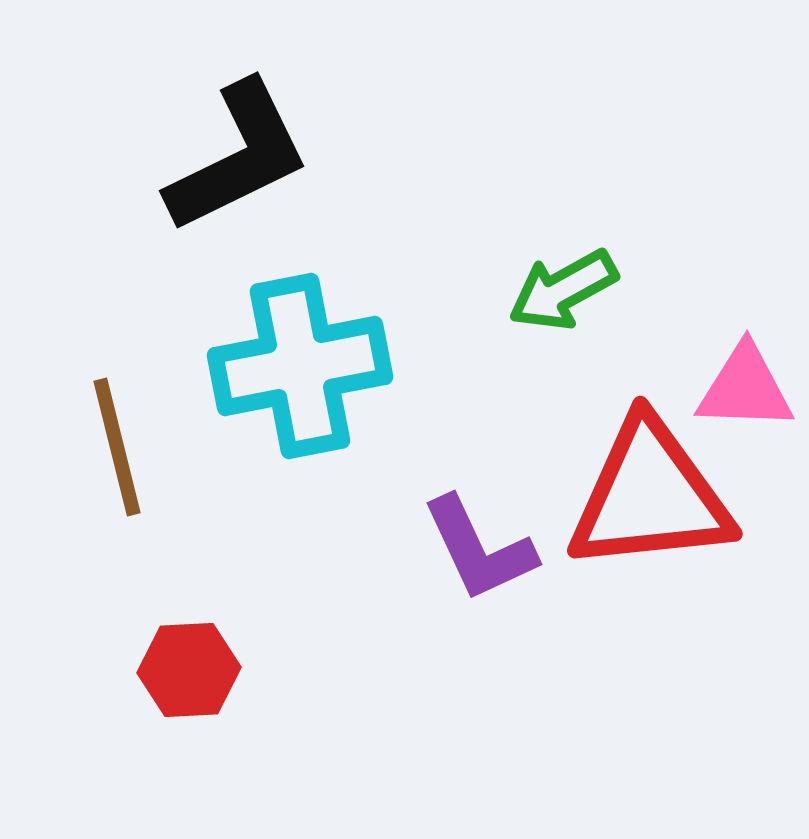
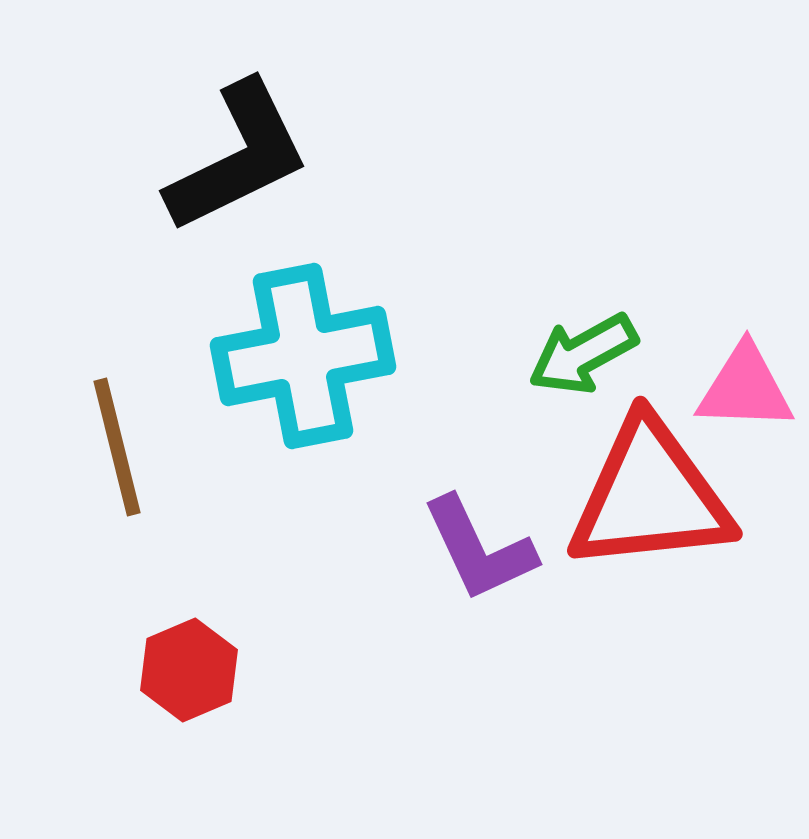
green arrow: moved 20 px right, 64 px down
cyan cross: moved 3 px right, 10 px up
red hexagon: rotated 20 degrees counterclockwise
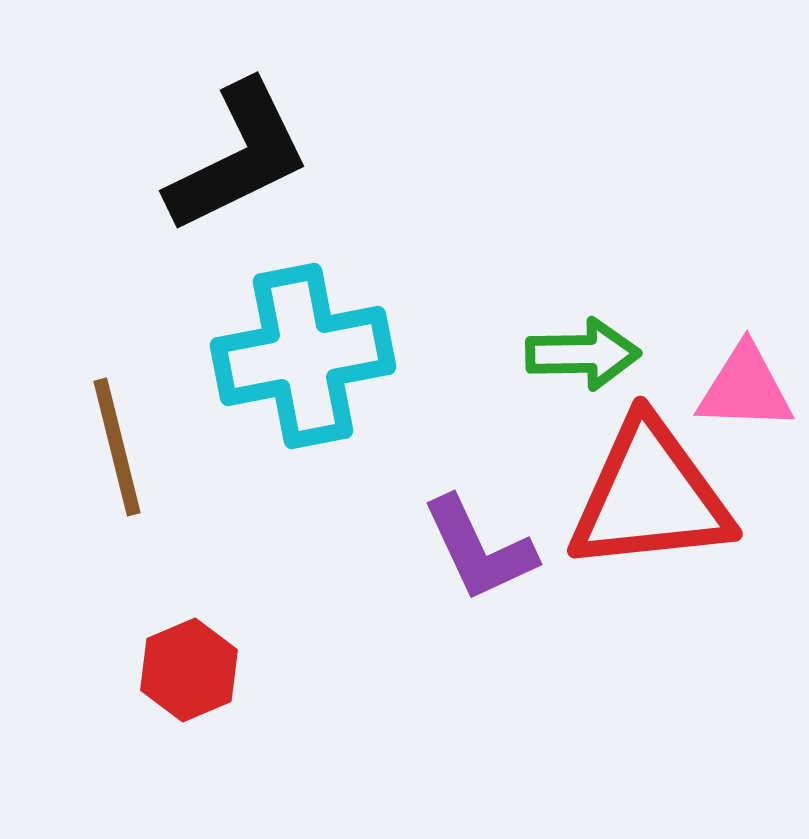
green arrow: rotated 152 degrees counterclockwise
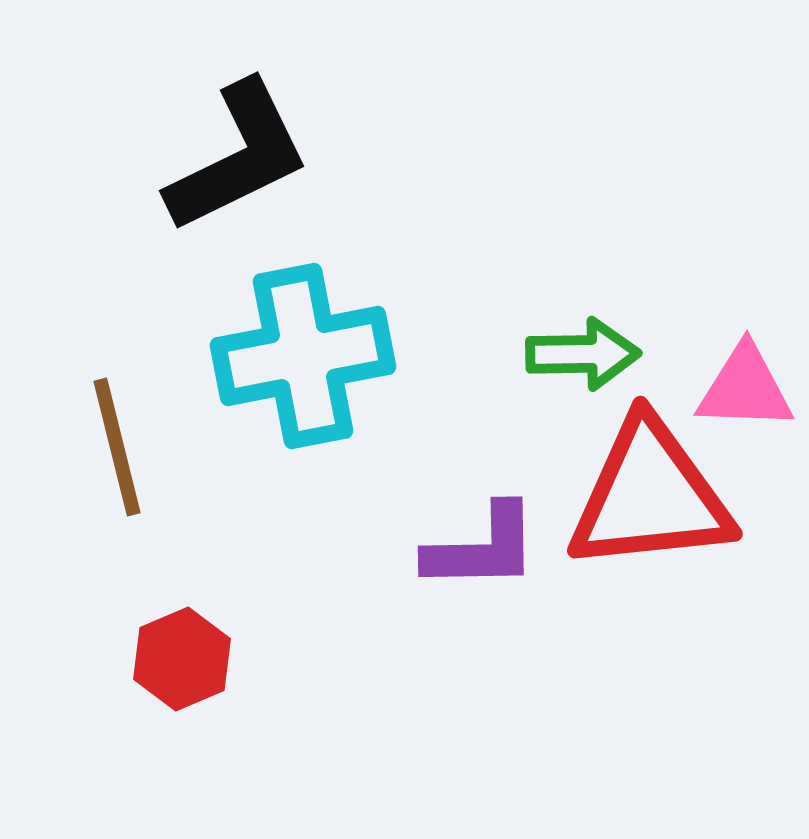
purple L-shape: moved 3 px right, 1 px up; rotated 66 degrees counterclockwise
red hexagon: moved 7 px left, 11 px up
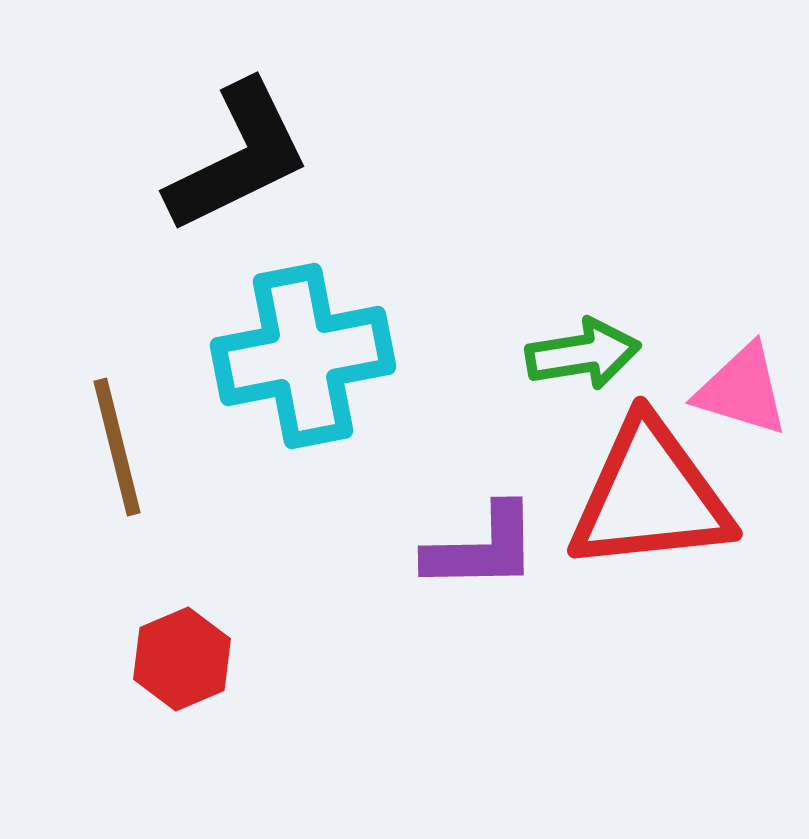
green arrow: rotated 8 degrees counterclockwise
pink triangle: moved 3 px left, 2 px down; rotated 15 degrees clockwise
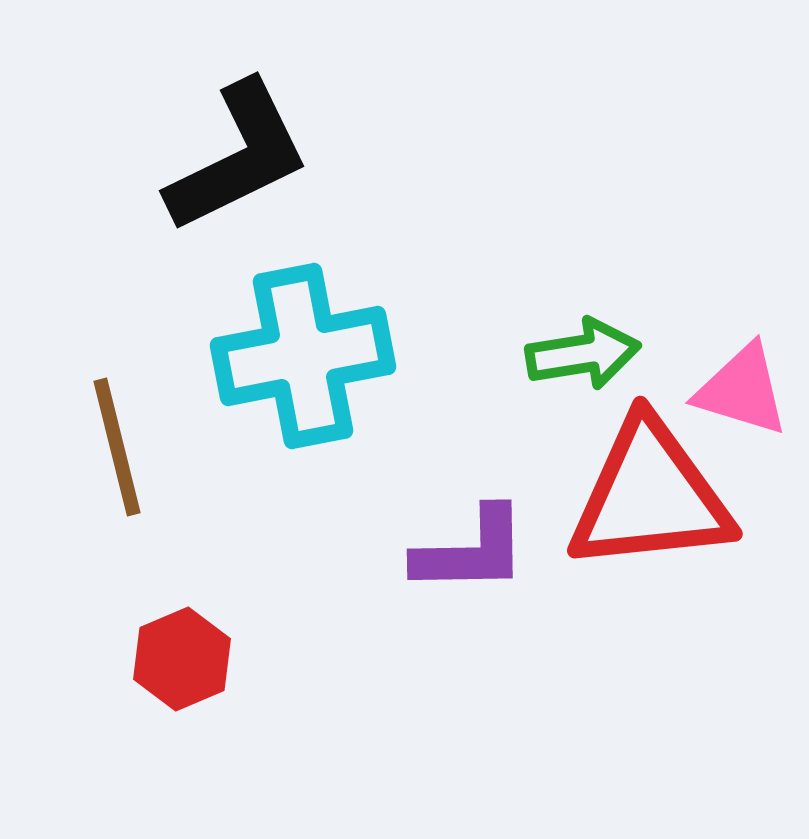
purple L-shape: moved 11 px left, 3 px down
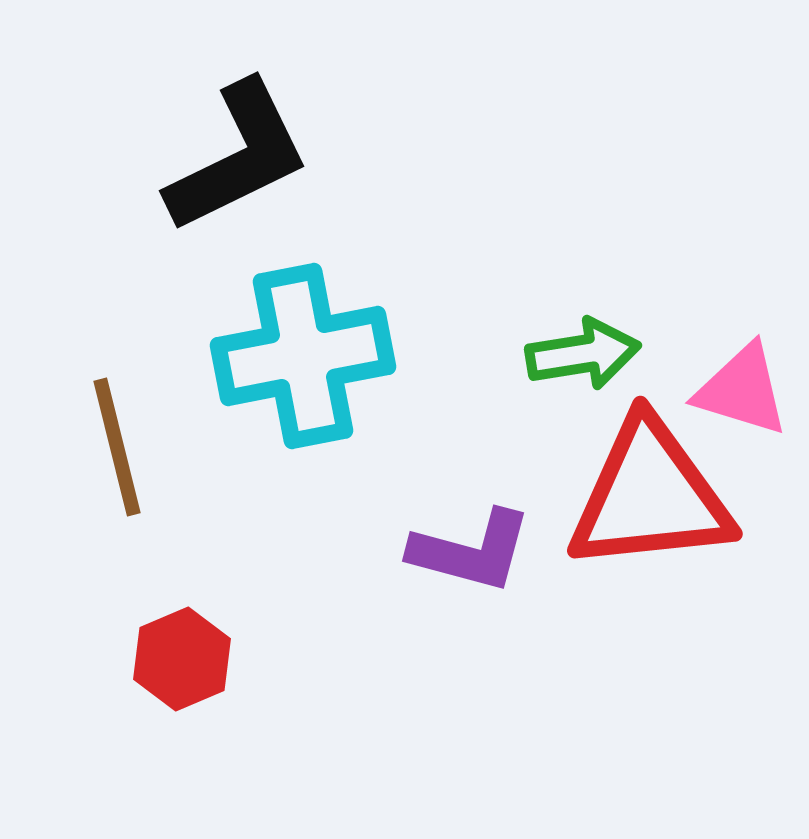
purple L-shape: rotated 16 degrees clockwise
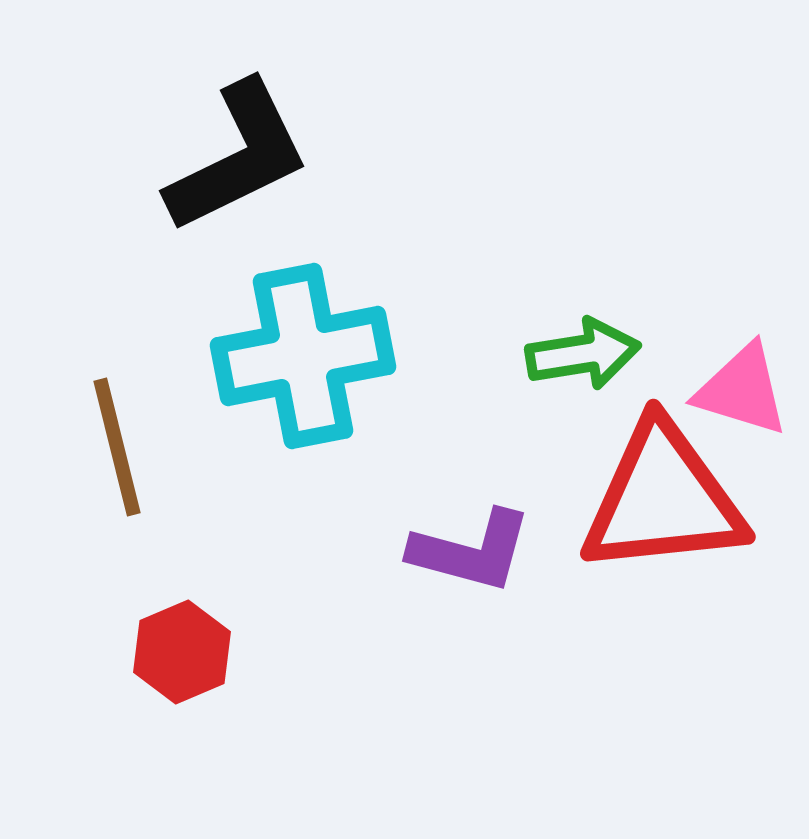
red triangle: moved 13 px right, 3 px down
red hexagon: moved 7 px up
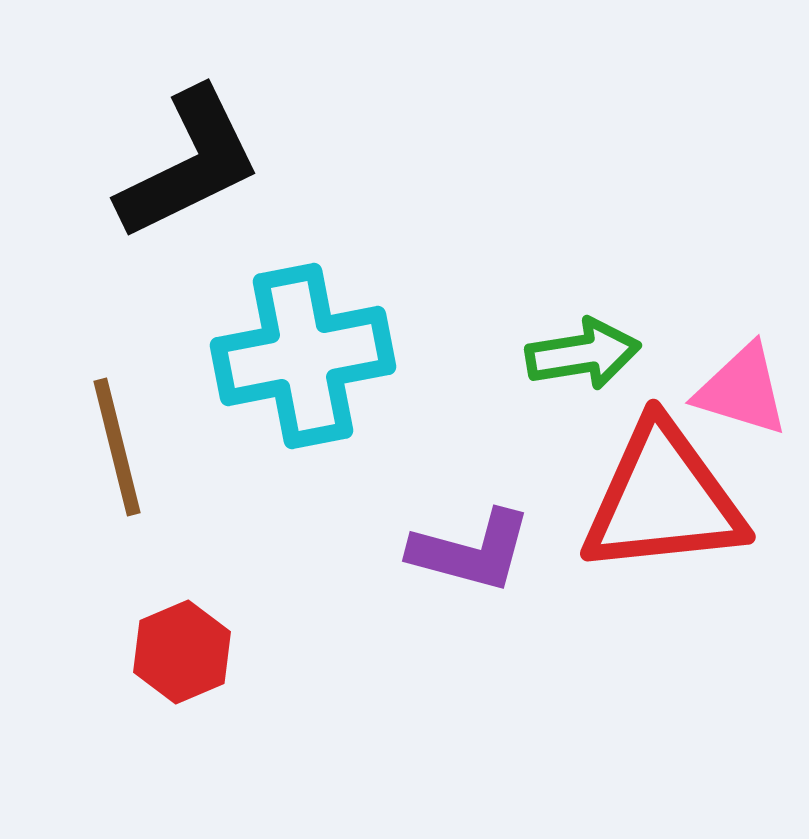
black L-shape: moved 49 px left, 7 px down
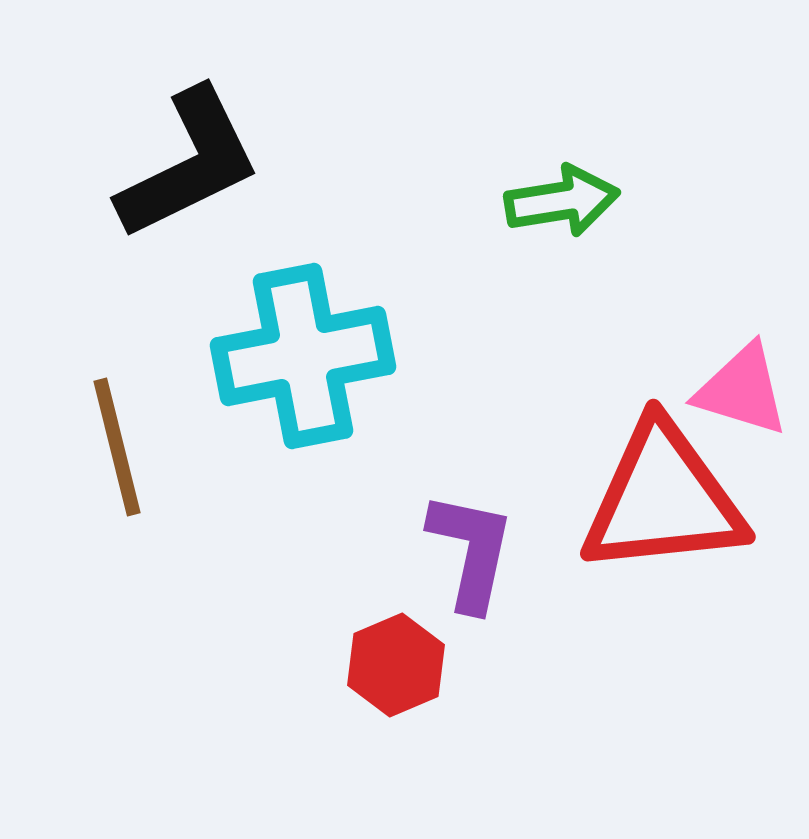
green arrow: moved 21 px left, 153 px up
purple L-shape: rotated 93 degrees counterclockwise
red hexagon: moved 214 px right, 13 px down
